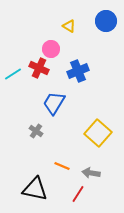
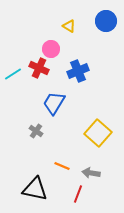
red line: rotated 12 degrees counterclockwise
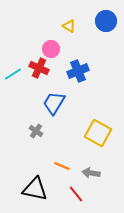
yellow square: rotated 12 degrees counterclockwise
red line: moved 2 px left; rotated 60 degrees counterclockwise
